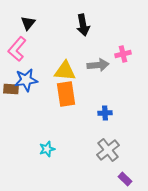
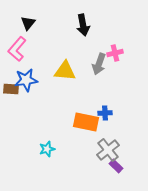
pink cross: moved 8 px left, 1 px up
gray arrow: moved 1 px right, 1 px up; rotated 115 degrees clockwise
orange rectangle: moved 20 px right, 28 px down; rotated 70 degrees counterclockwise
purple rectangle: moved 9 px left, 13 px up
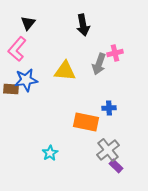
blue cross: moved 4 px right, 5 px up
cyan star: moved 3 px right, 4 px down; rotated 14 degrees counterclockwise
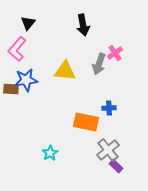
pink cross: rotated 21 degrees counterclockwise
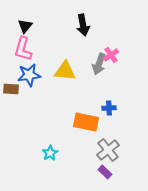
black triangle: moved 3 px left, 3 px down
pink L-shape: moved 6 px right; rotated 25 degrees counterclockwise
pink cross: moved 4 px left, 2 px down
blue star: moved 3 px right, 5 px up
purple rectangle: moved 11 px left, 6 px down
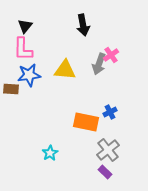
pink L-shape: rotated 15 degrees counterclockwise
yellow triangle: moved 1 px up
blue cross: moved 1 px right, 4 px down; rotated 24 degrees counterclockwise
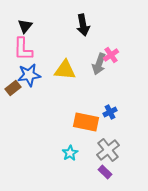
brown rectangle: moved 2 px right, 1 px up; rotated 42 degrees counterclockwise
cyan star: moved 20 px right
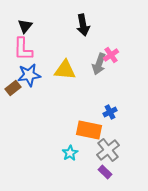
orange rectangle: moved 3 px right, 8 px down
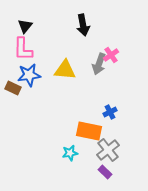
brown rectangle: rotated 63 degrees clockwise
orange rectangle: moved 1 px down
cyan star: rotated 21 degrees clockwise
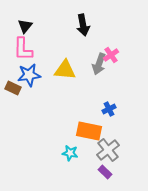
blue cross: moved 1 px left, 3 px up
cyan star: rotated 21 degrees clockwise
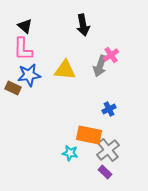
black triangle: rotated 28 degrees counterclockwise
gray arrow: moved 1 px right, 2 px down
orange rectangle: moved 4 px down
